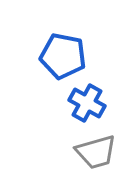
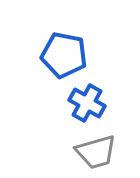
blue pentagon: moved 1 px right, 1 px up
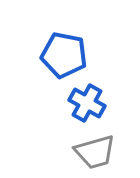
gray trapezoid: moved 1 px left
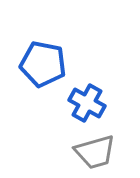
blue pentagon: moved 21 px left, 9 px down
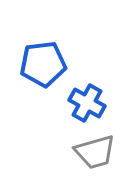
blue pentagon: rotated 18 degrees counterclockwise
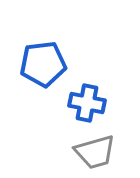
blue cross: rotated 18 degrees counterclockwise
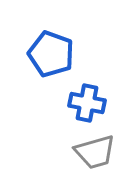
blue pentagon: moved 8 px right, 10 px up; rotated 27 degrees clockwise
